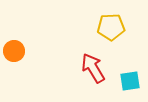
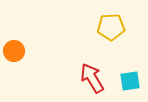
red arrow: moved 1 px left, 10 px down
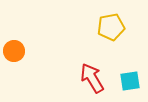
yellow pentagon: rotated 8 degrees counterclockwise
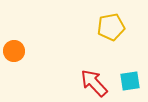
red arrow: moved 2 px right, 5 px down; rotated 12 degrees counterclockwise
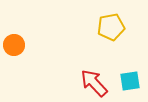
orange circle: moved 6 px up
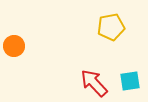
orange circle: moved 1 px down
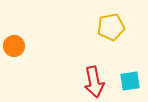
red arrow: moved 1 px up; rotated 148 degrees counterclockwise
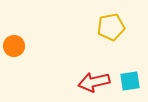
red arrow: rotated 88 degrees clockwise
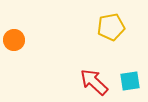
orange circle: moved 6 px up
red arrow: rotated 56 degrees clockwise
